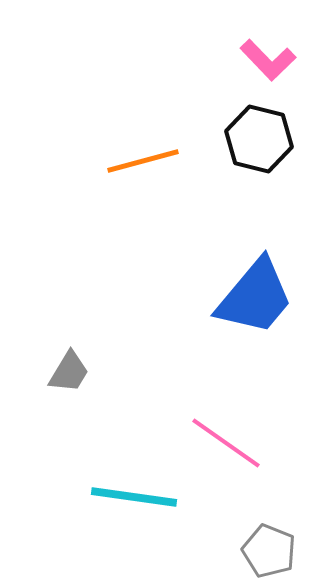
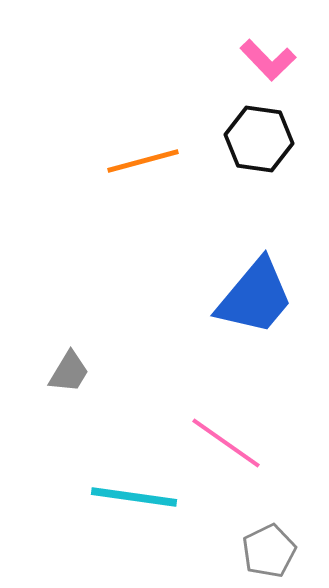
black hexagon: rotated 6 degrees counterclockwise
gray pentagon: rotated 24 degrees clockwise
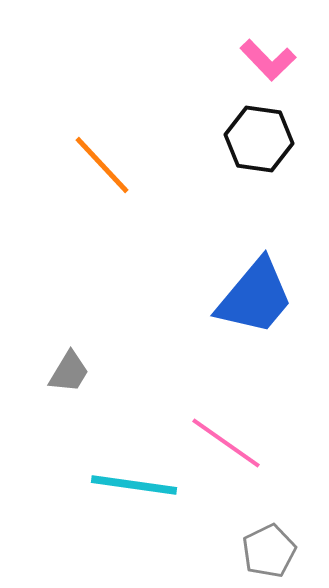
orange line: moved 41 px left, 4 px down; rotated 62 degrees clockwise
cyan line: moved 12 px up
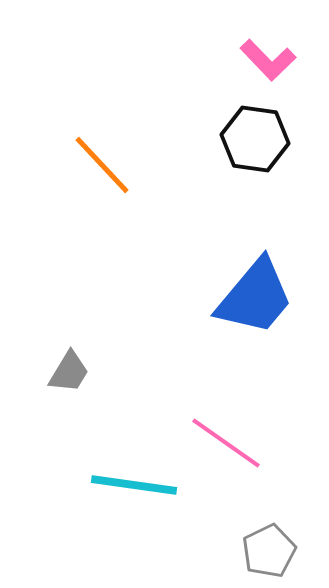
black hexagon: moved 4 px left
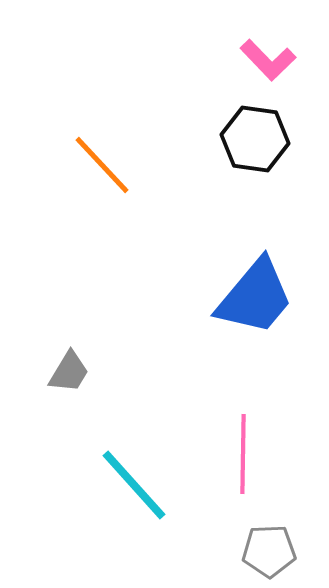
pink line: moved 17 px right, 11 px down; rotated 56 degrees clockwise
cyan line: rotated 40 degrees clockwise
gray pentagon: rotated 24 degrees clockwise
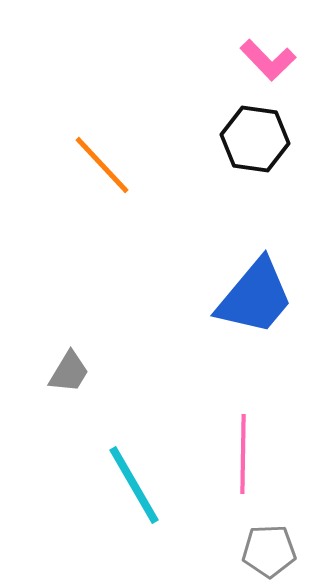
cyan line: rotated 12 degrees clockwise
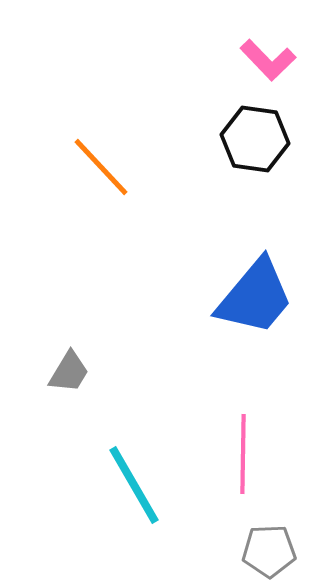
orange line: moved 1 px left, 2 px down
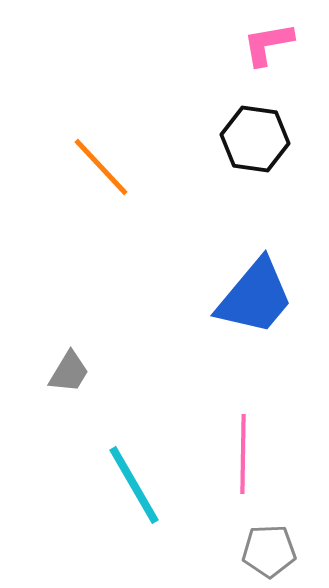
pink L-shape: moved 16 px up; rotated 124 degrees clockwise
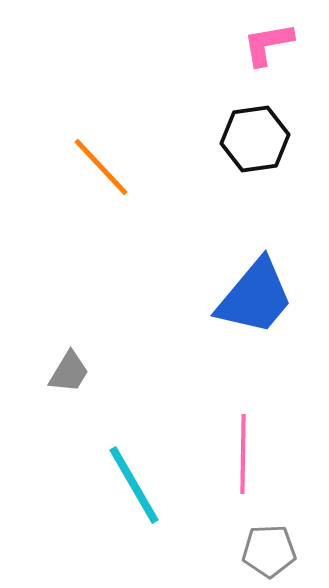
black hexagon: rotated 16 degrees counterclockwise
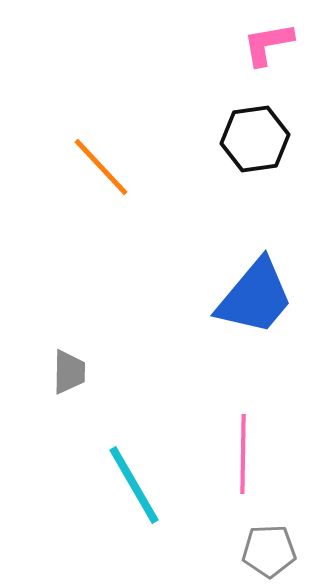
gray trapezoid: rotated 30 degrees counterclockwise
